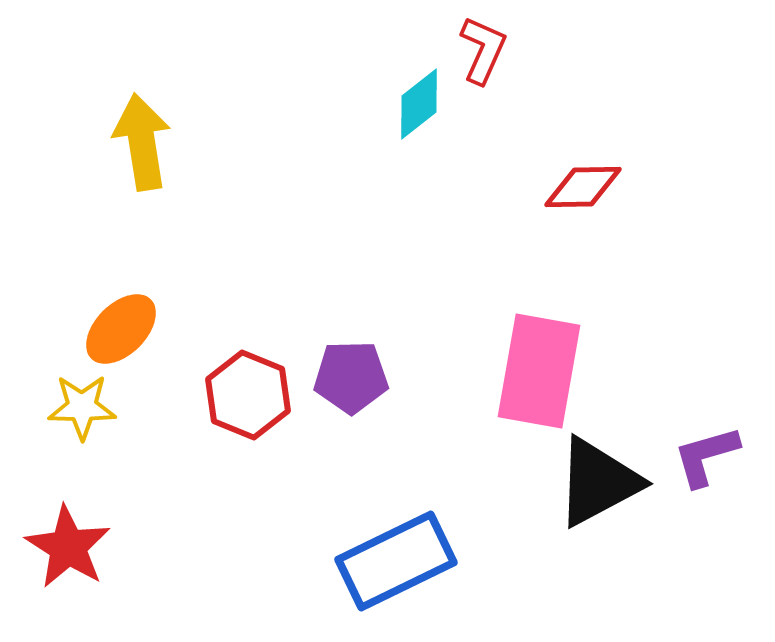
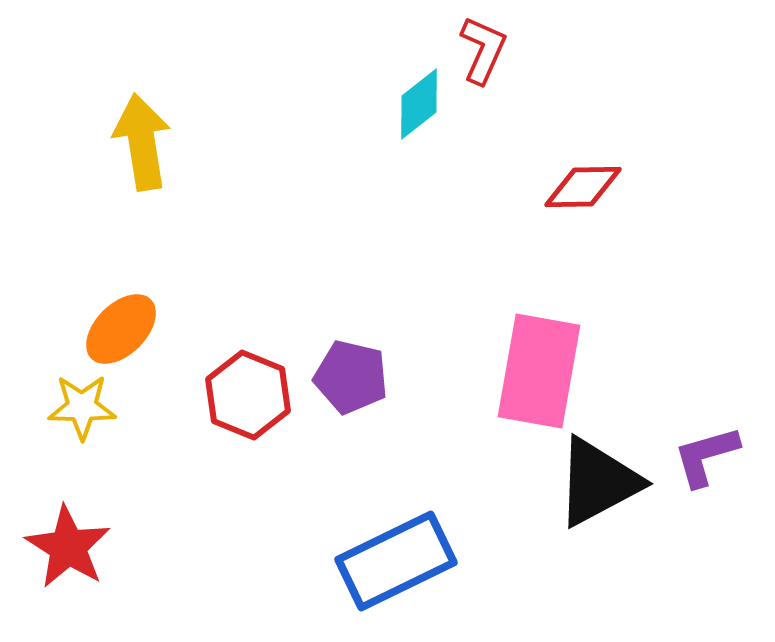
purple pentagon: rotated 14 degrees clockwise
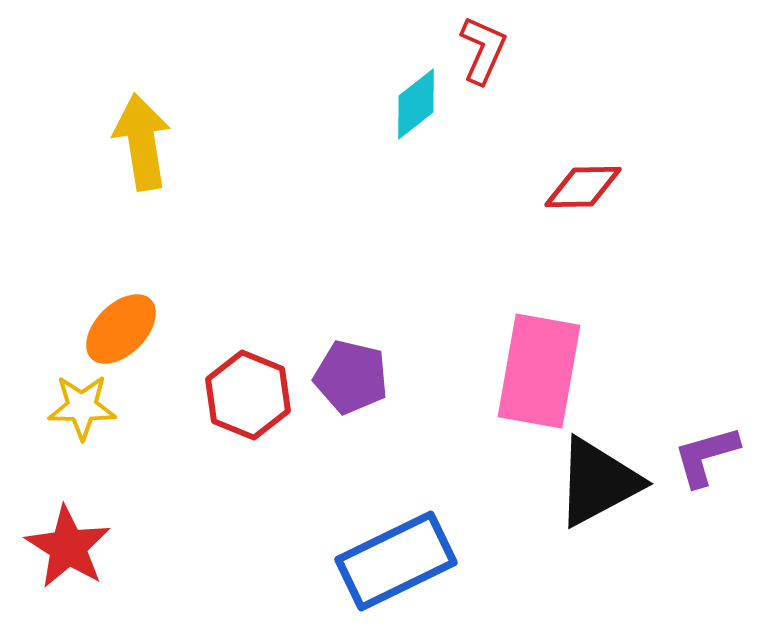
cyan diamond: moved 3 px left
